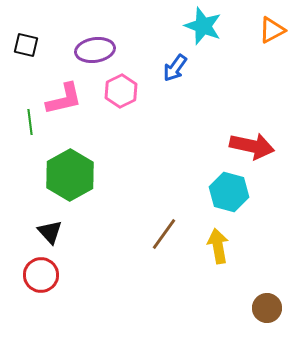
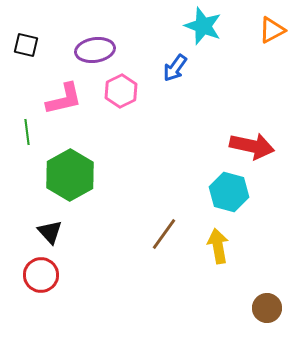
green line: moved 3 px left, 10 px down
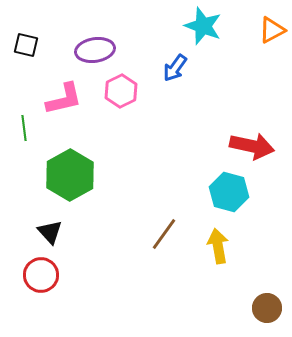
green line: moved 3 px left, 4 px up
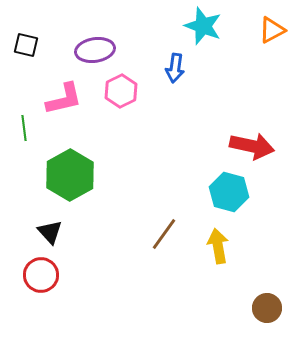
blue arrow: rotated 28 degrees counterclockwise
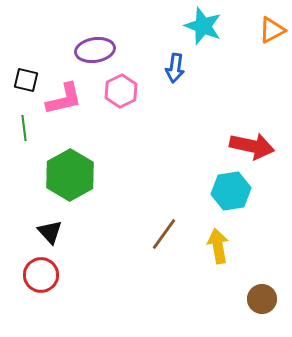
black square: moved 35 px down
cyan hexagon: moved 2 px right, 1 px up; rotated 24 degrees counterclockwise
brown circle: moved 5 px left, 9 px up
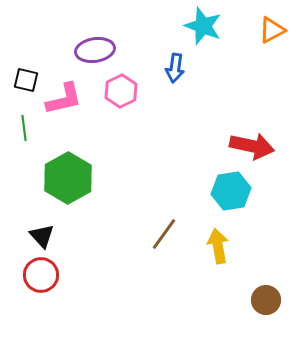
green hexagon: moved 2 px left, 3 px down
black triangle: moved 8 px left, 4 px down
brown circle: moved 4 px right, 1 px down
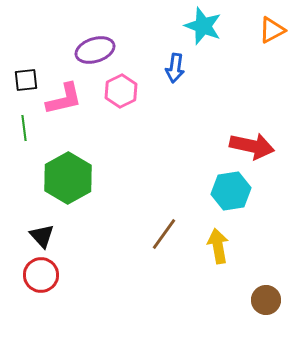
purple ellipse: rotated 9 degrees counterclockwise
black square: rotated 20 degrees counterclockwise
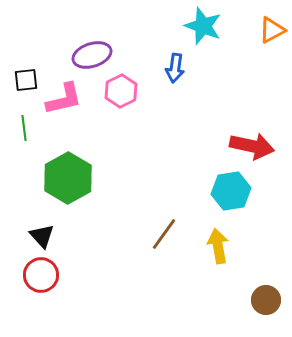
purple ellipse: moved 3 px left, 5 px down
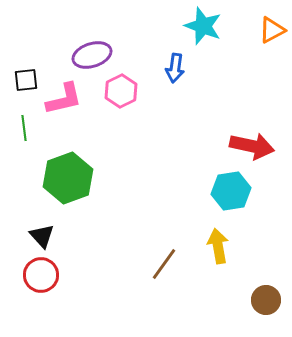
green hexagon: rotated 9 degrees clockwise
brown line: moved 30 px down
